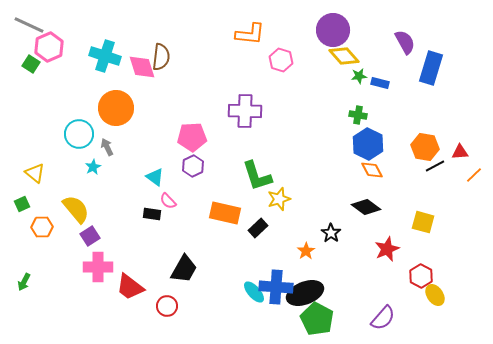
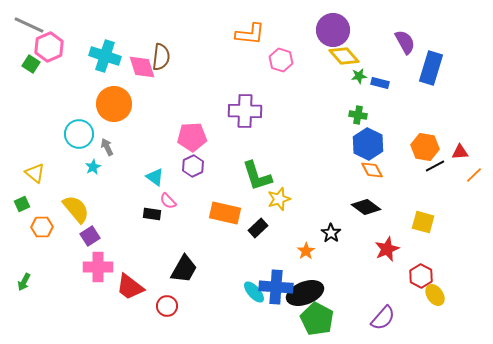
orange circle at (116, 108): moved 2 px left, 4 px up
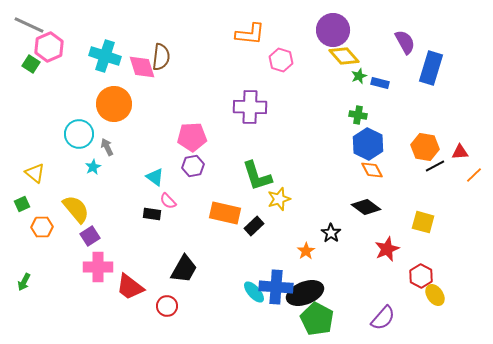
green star at (359, 76): rotated 14 degrees counterclockwise
purple cross at (245, 111): moved 5 px right, 4 px up
purple hexagon at (193, 166): rotated 15 degrees clockwise
black rectangle at (258, 228): moved 4 px left, 2 px up
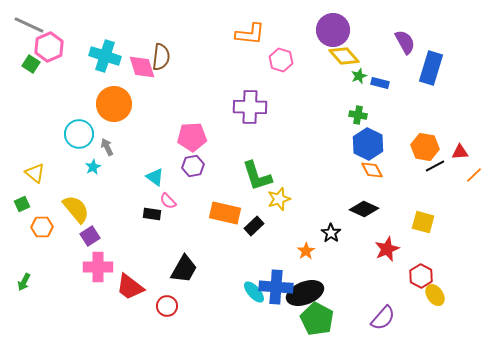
black diamond at (366, 207): moved 2 px left, 2 px down; rotated 12 degrees counterclockwise
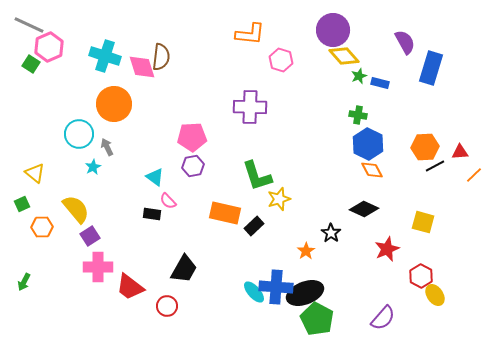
orange hexagon at (425, 147): rotated 12 degrees counterclockwise
